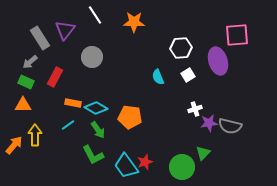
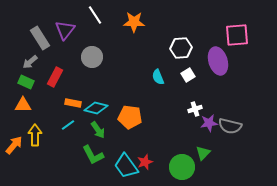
cyan diamond: rotated 15 degrees counterclockwise
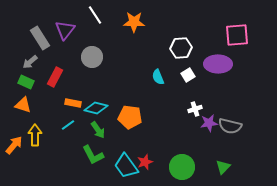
purple ellipse: moved 3 px down; rotated 72 degrees counterclockwise
orange triangle: rotated 18 degrees clockwise
green triangle: moved 20 px right, 14 px down
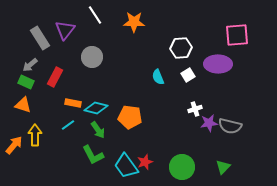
gray arrow: moved 3 px down
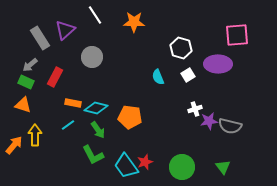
purple triangle: rotated 10 degrees clockwise
white hexagon: rotated 20 degrees clockwise
purple star: moved 2 px up
green triangle: rotated 21 degrees counterclockwise
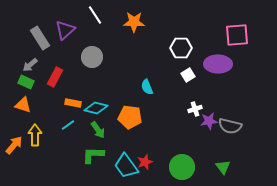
white hexagon: rotated 15 degrees counterclockwise
cyan semicircle: moved 11 px left, 10 px down
green L-shape: rotated 120 degrees clockwise
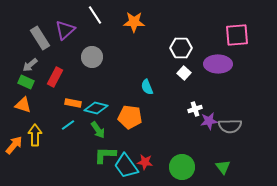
white square: moved 4 px left, 2 px up; rotated 16 degrees counterclockwise
gray semicircle: rotated 15 degrees counterclockwise
green L-shape: moved 12 px right
red star: rotated 28 degrees clockwise
